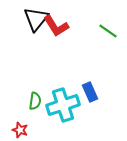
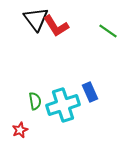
black triangle: rotated 16 degrees counterclockwise
green semicircle: rotated 18 degrees counterclockwise
red star: rotated 28 degrees clockwise
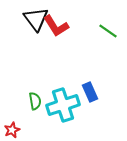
red star: moved 8 px left
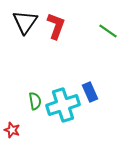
black triangle: moved 11 px left, 3 px down; rotated 12 degrees clockwise
red L-shape: rotated 128 degrees counterclockwise
red star: rotated 28 degrees counterclockwise
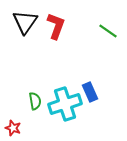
cyan cross: moved 2 px right, 1 px up
red star: moved 1 px right, 2 px up
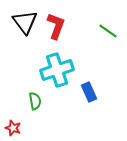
black triangle: rotated 12 degrees counterclockwise
blue rectangle: moved 1 px left
cyan cross: moved 8 px left, 34 px up
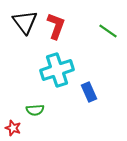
green semicircle: moved 9 px down; rotated 96 degrees clockwise
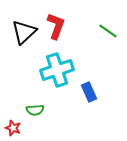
black triangle: moved 1 px left, 10 px down; rotated 24 degrees clockwise
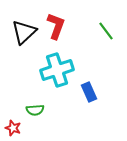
green line: moved 2 px left; rotated 18 degrees clockwise
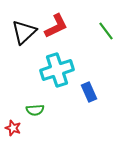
red L-shape: rotated 44 degrees clockwise
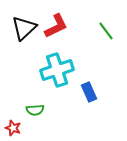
black triangle: moved 4 px up
